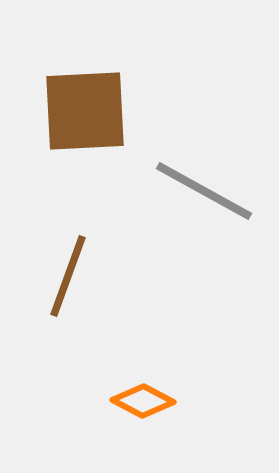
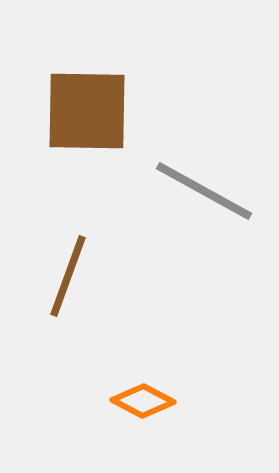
brown square: moved 2 px right; rotated 4 degrees clockwise
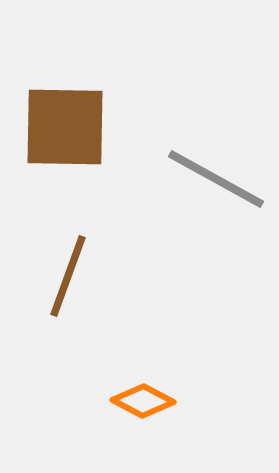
brown square: moved 22 px left, 16 px down
gray line: moved 12 px right, 12 px up
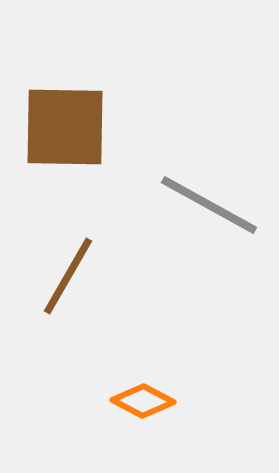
gray line: moved 7 px left, 26 px down
brown line: rotated 10 degrees clockwise
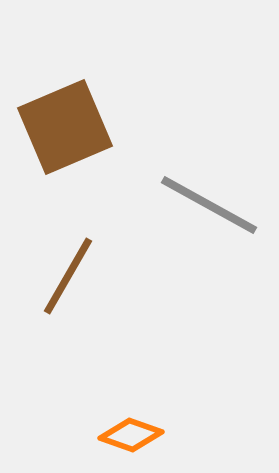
brown square: rotated 24 degrees counterclockwise
orange diamond: moved 12 px left, 34 px down; rotated 8 degrees counterclockwise
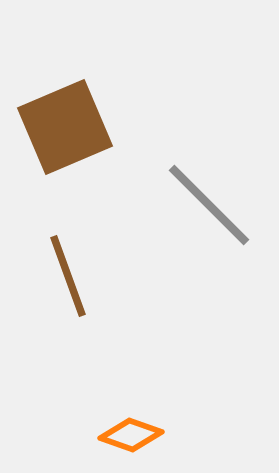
gray line: rotated 16 degrees clockwise
brown line: rotated 50 degrees counterclockwise
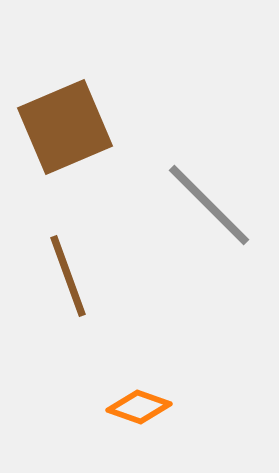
orange diamond: moved 8 px right, 28 px up
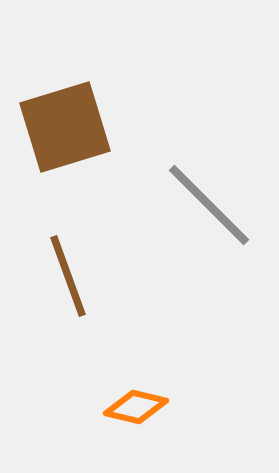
brown square: rotated 6 degrees clockwise
orange diamond: moved 3 px left; rotated 6 degrees counterclockwise
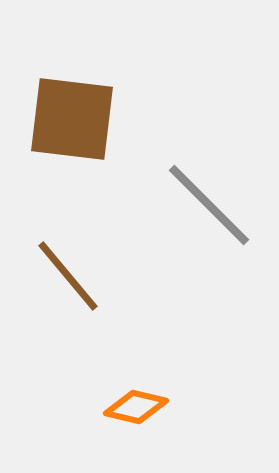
brown square: moved 7 px right, 8 px up; rotated 24 degrees clockwise
brown line: rotated 20 degrees counterclockwise
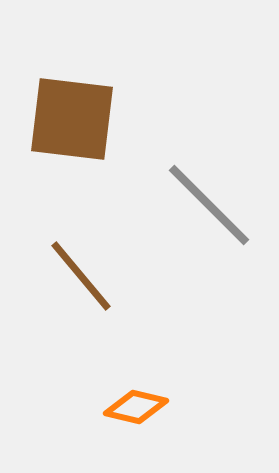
brown line: moved 13 px right
